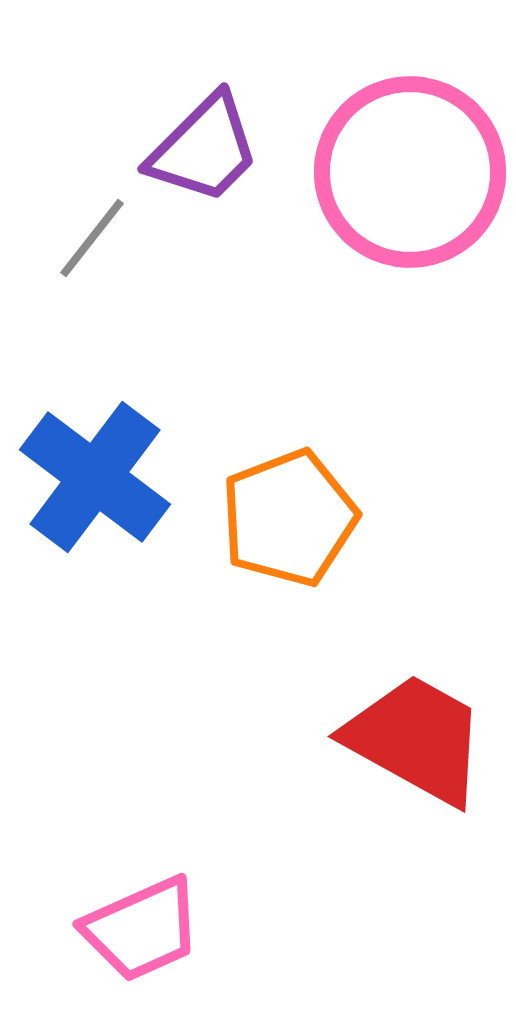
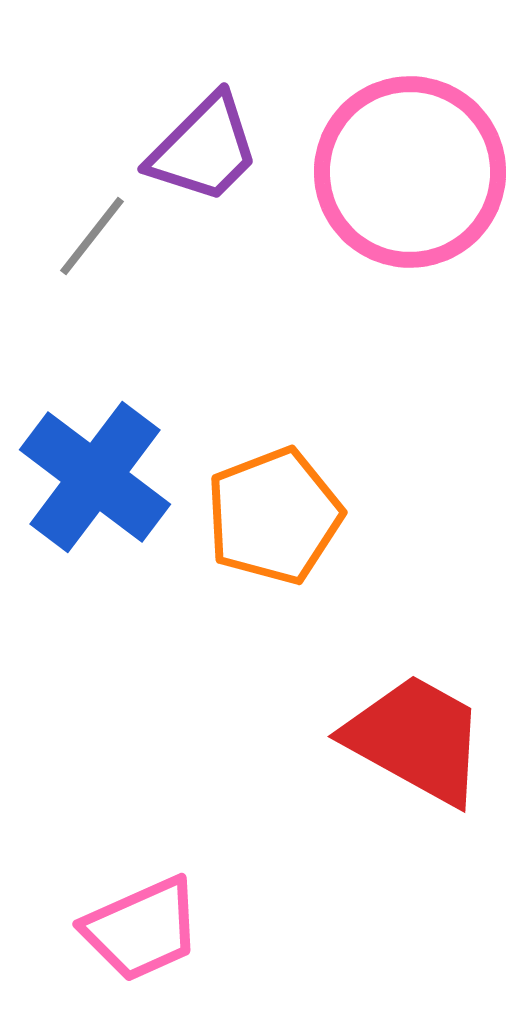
gray line: moved 2 px up
orange pentagon: moved 15 px left, 2 px up
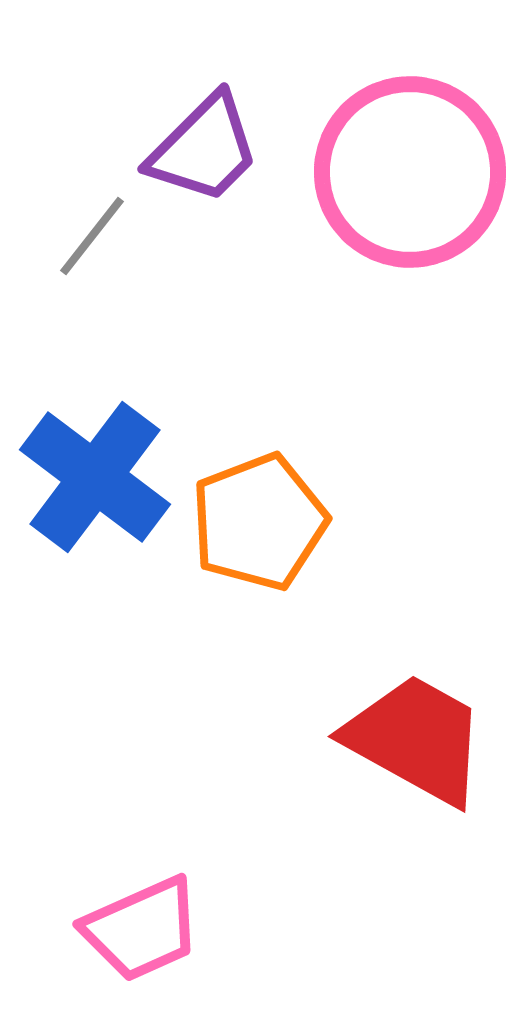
orange pentagon: moved 15 px left, 6 px down
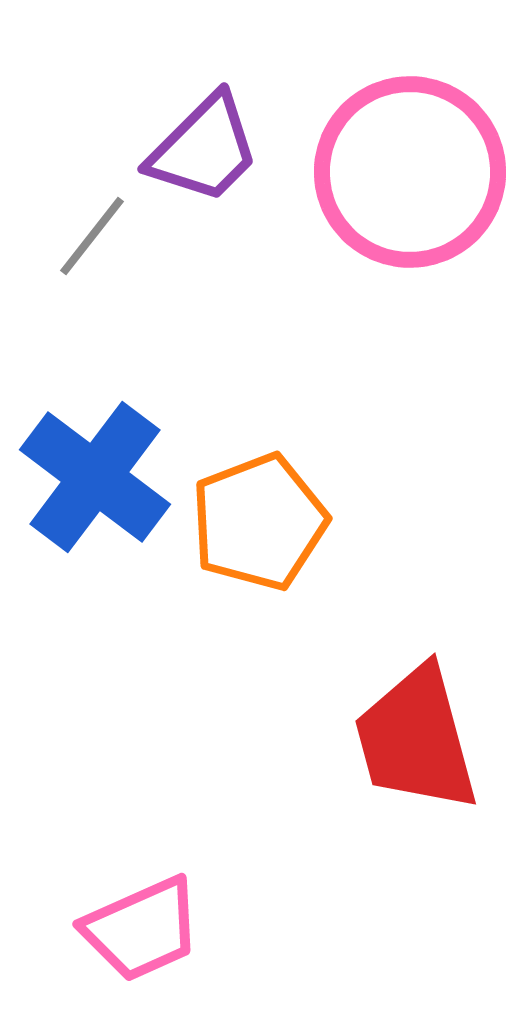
red trapezoid: rotated 134 degrees counterclockwise
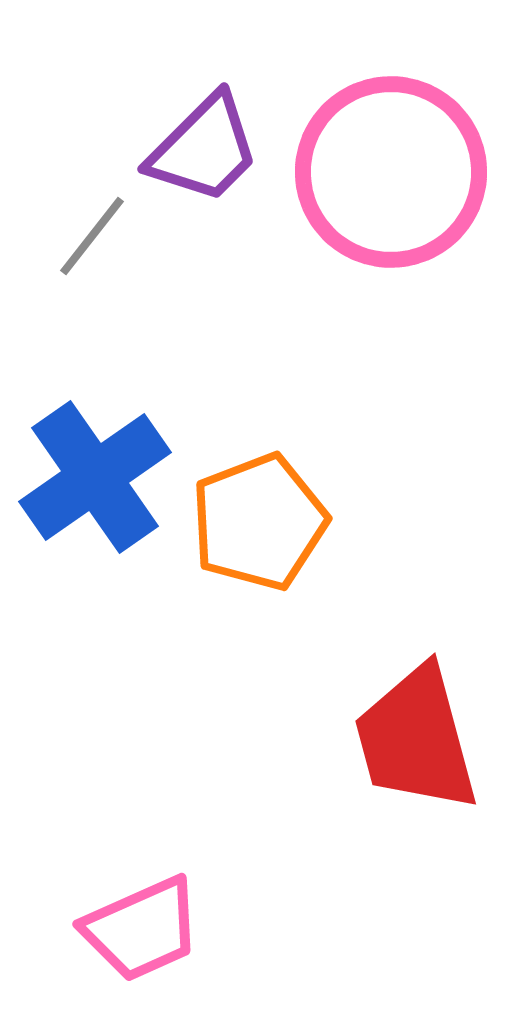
pink circle: moved 19 px left
blue cross: rotated 18 degrees clockwise
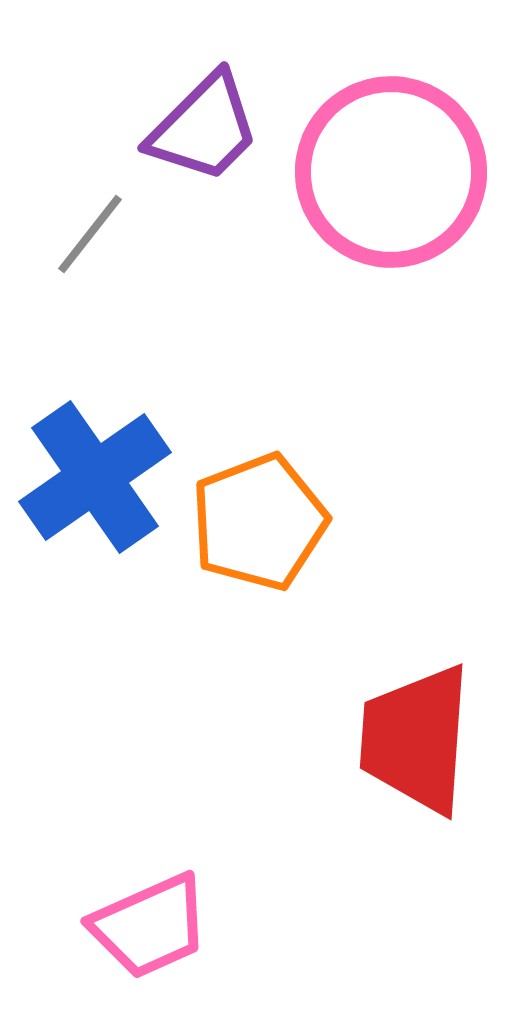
purple trapezoid: moved 21 px up
gray line: moved 2 px left, 2 px up
red trapezoid: rotated 19 degrees clockwise
pink trapezoid: moved 8 px right, 3 px up
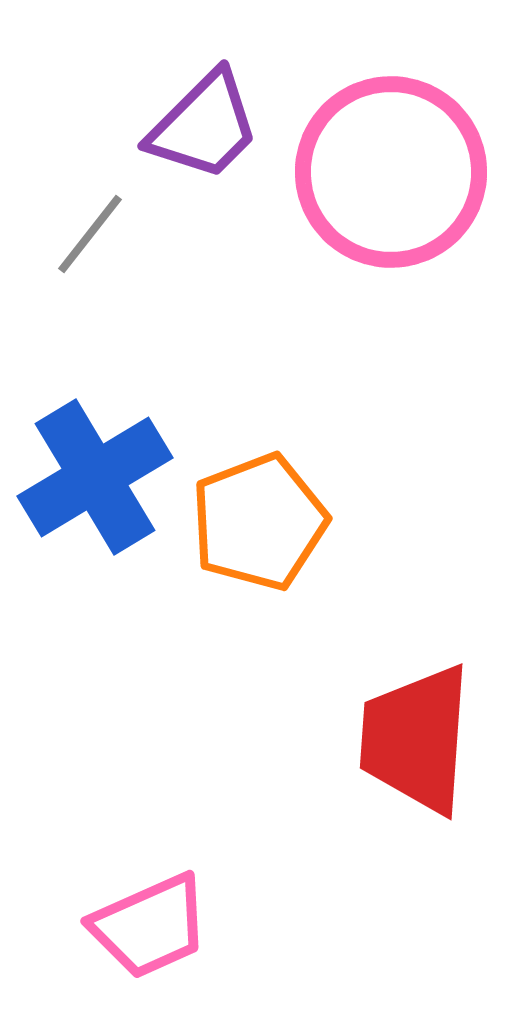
purple trapezoid: moved 2 px up
blue cross: rotated 4 degrees clockwise
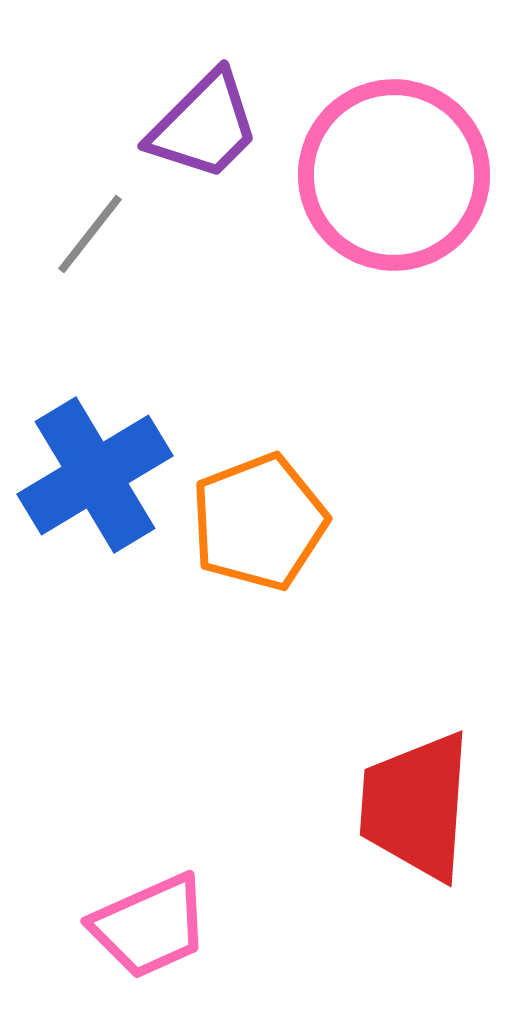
pink circle: moved 3 px right, 3 px down
blue cross: moved 2 px up
red trapezoid: moved 67 px down
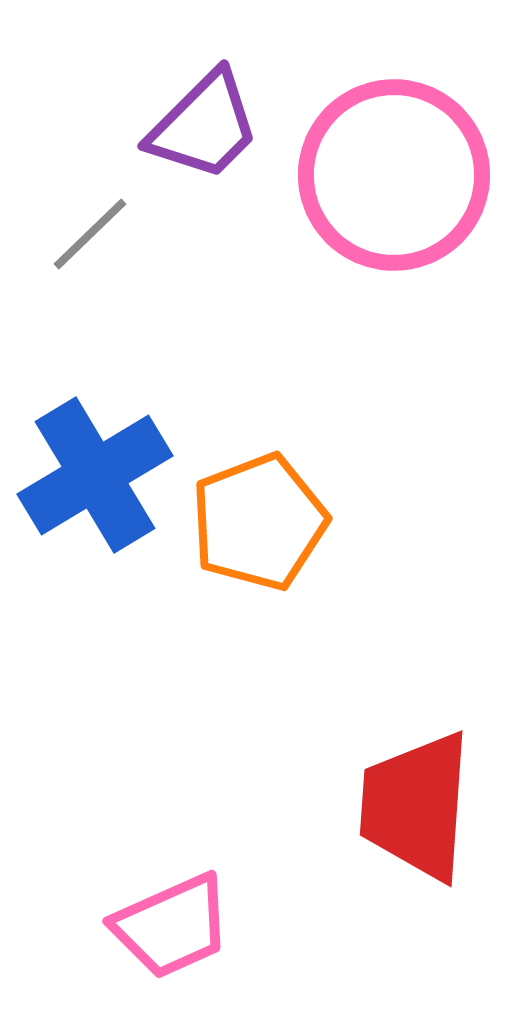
gray line: rotated 8 degrees clockwise
pink trapezoid: moved 22 px right
